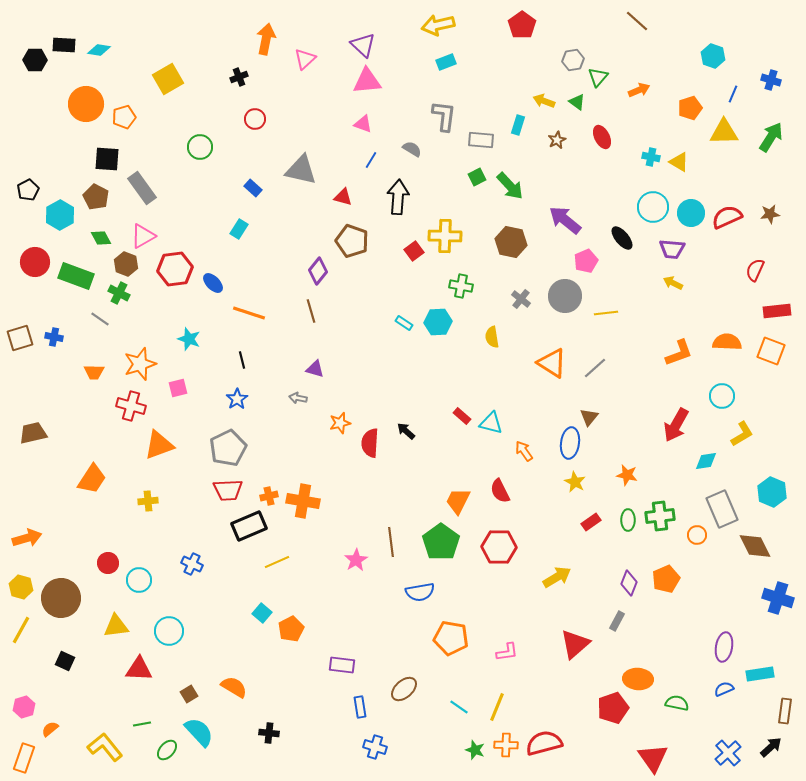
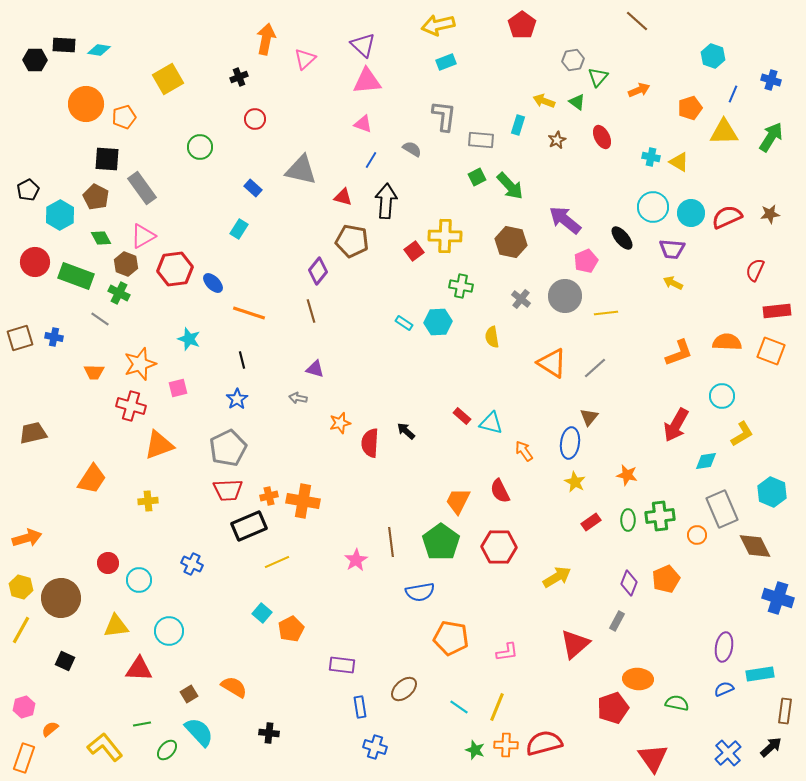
black arrow at (398, 197): moved 12 px left, 4 px down
brown pentagon at (352, 241): rotated 8 degrees counterclockwise
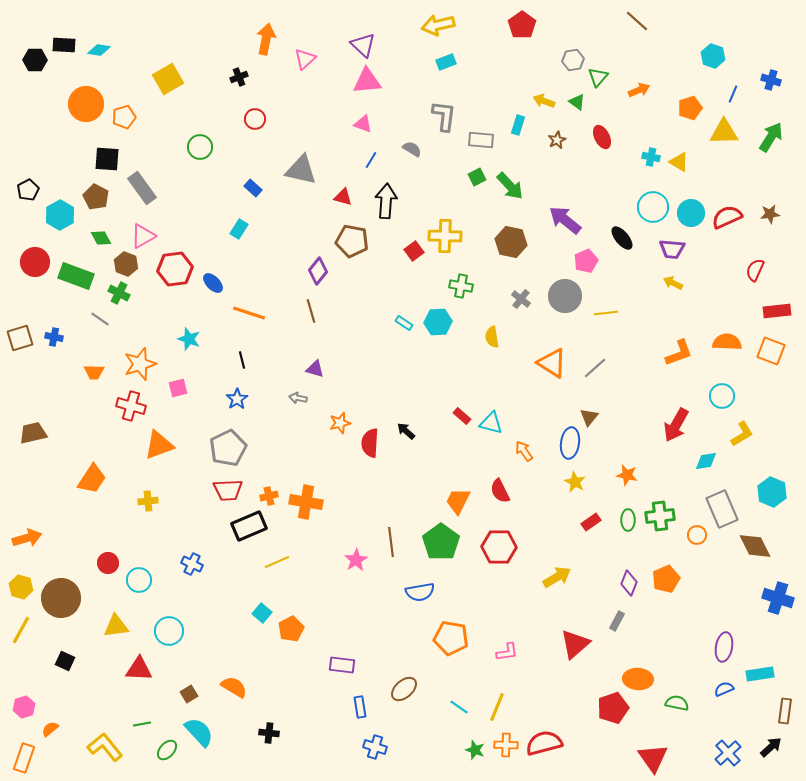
orange cross at (303, 501): moved 3 px right, 1 px down
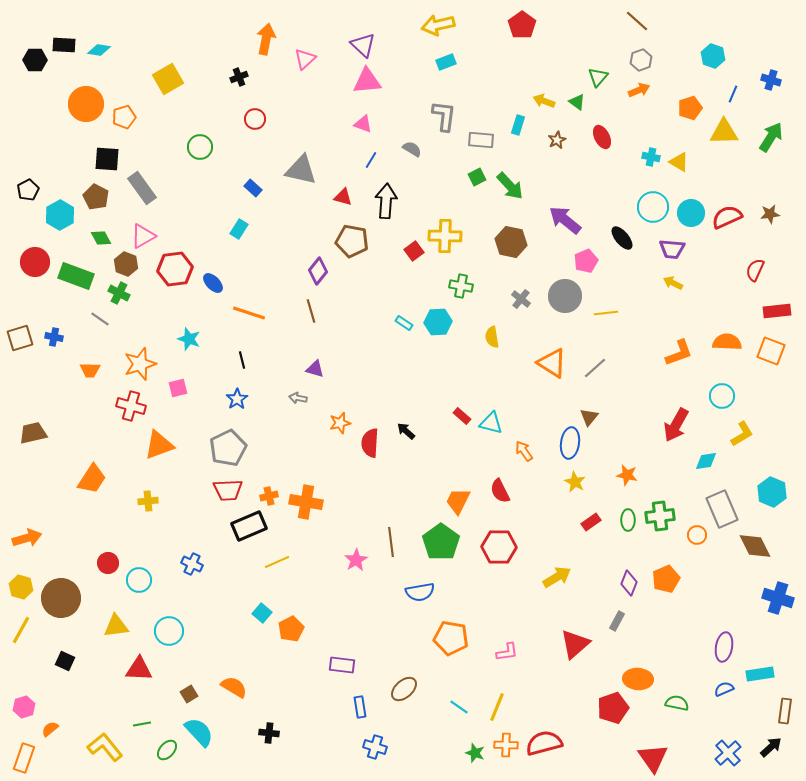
gray hexagon at (573, 60): moved 68 px right; rotated 10 degrees counterclockwise
orange trapezoid at (94, 372): moved 4 px left, 2 px up
green star at (475, 750): moved 3 px down
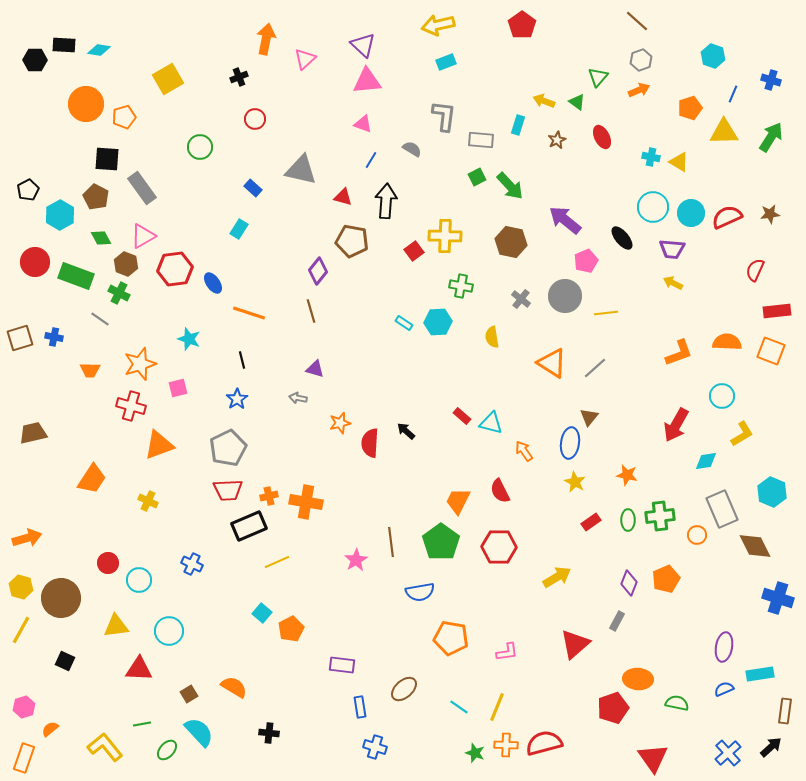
blue ellipse at (213, 283): rotated 10 degrees clockwise
yellow cross at (148, 501): rotated 30 degrees clockwise
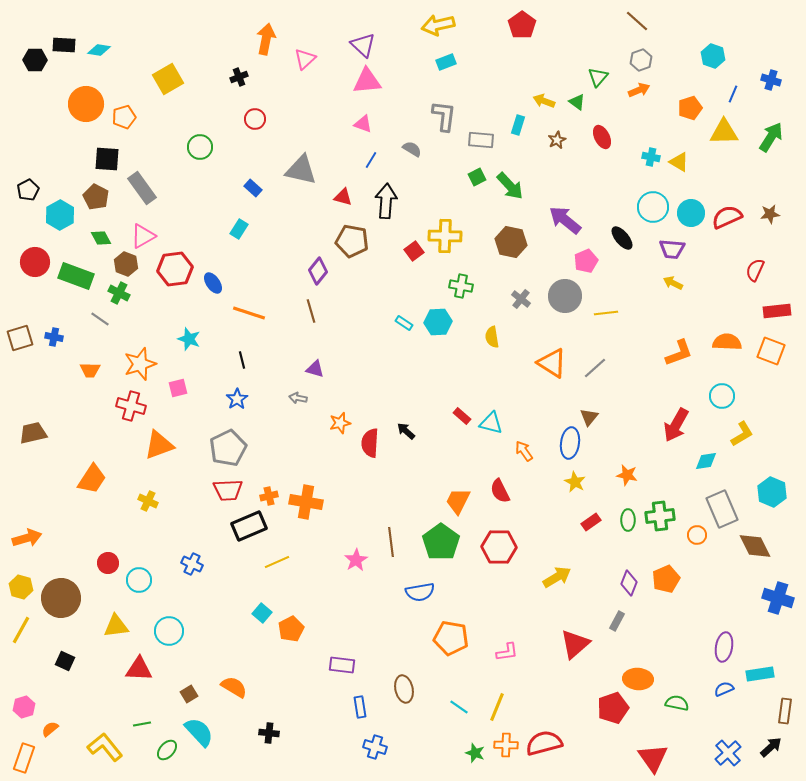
brown ellipse at (404, 689): rotated 60 degrees counterclockwise
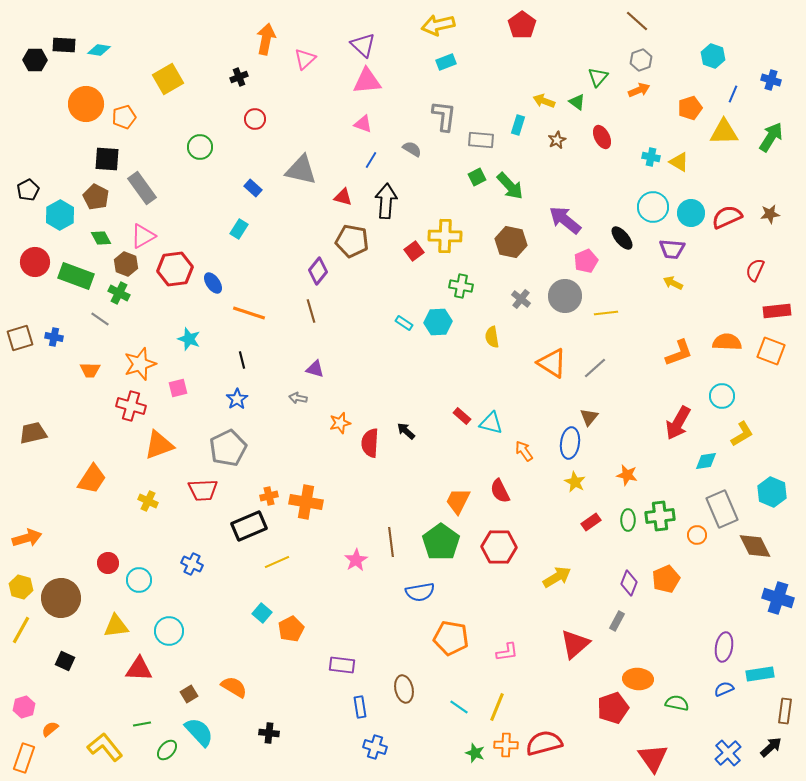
red arrow at (676, 425): moved 2 px right, 2 px up
red trapezoid at (228, 490): moved 25 px left
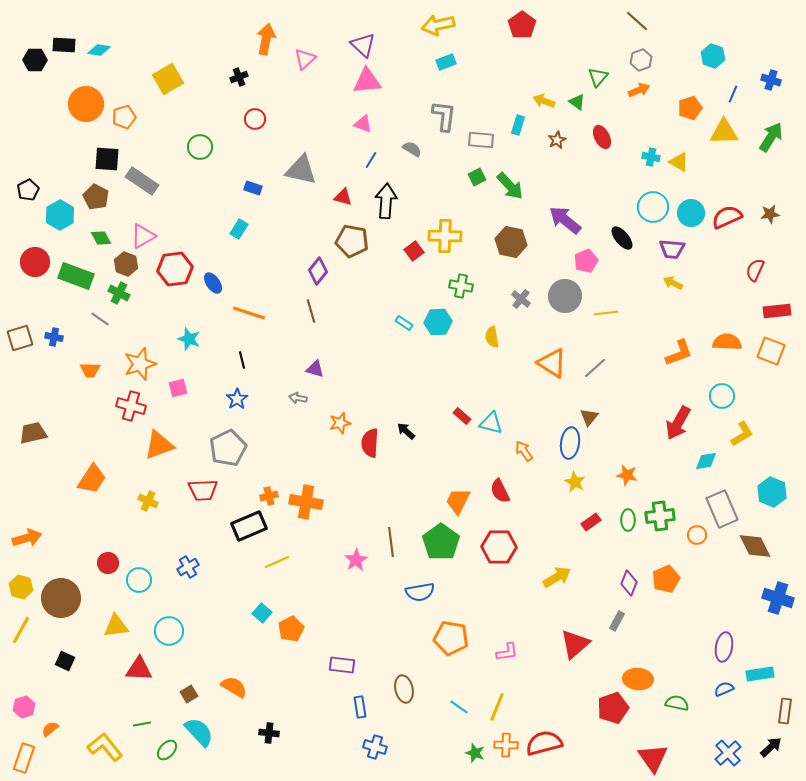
gray rectangle at (142, 188): moved 7 px up; rotated 20 degrees counterclockwise
blue rectangle at (253, 188): rotated 24 degrees counterclockwise
blue cross at (192, 564): moved 4 px left, 3 px down; rotated 35 degrees clockwise
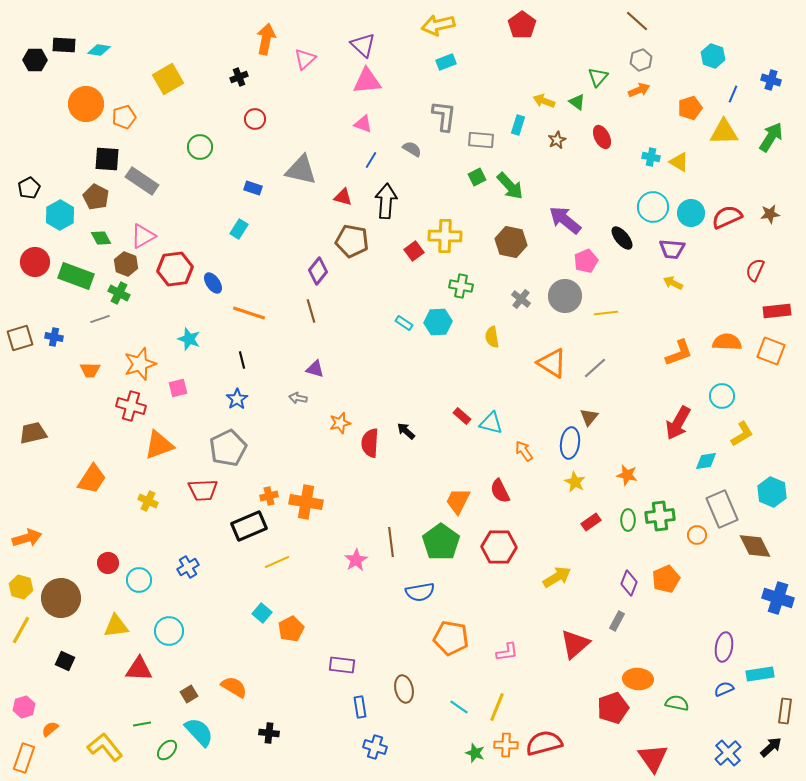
black pentagon at (28, 190): moved 1 px right, 2 px up
gray line at (100, 319): rotated 54 degrees counterclockwise
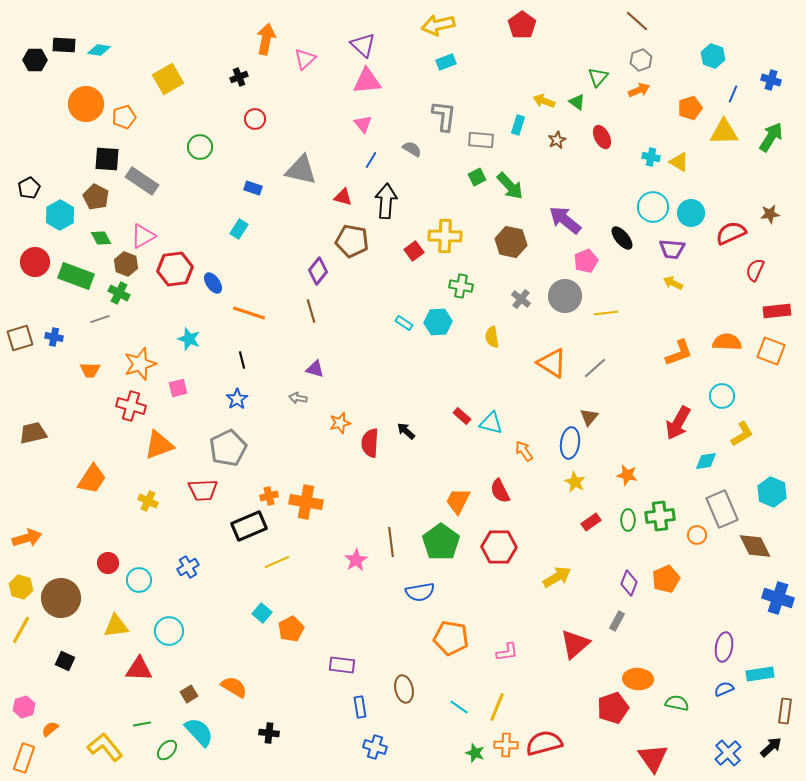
pink triangle at (363, 124): rotated 30 degrees clockwise
red semicircle at (727, 217): moved 4 px right, 16 px down
